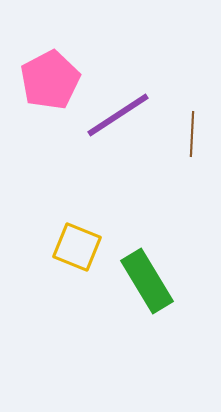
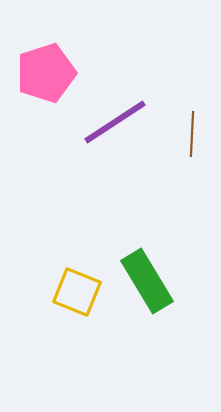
pink pentagon: moved 4 px left, 7 px up; rotated 10 degrees clockwise
purple line: moved 3 px left, 7 px down
yellow square: moved 45 px down
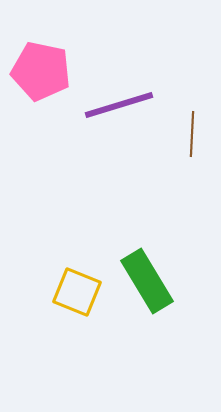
pink pentagon: moved 5 px left, 2 px up; rotated 30 degrees clockwise
purple line: moved 4 px right, 17 px up; rotated 16 degrees clockwise
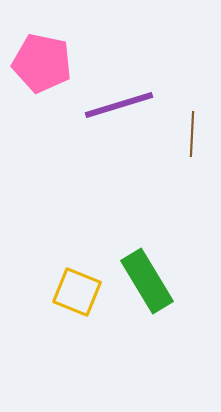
pink pentagon: moved 1 px right, 8 px up
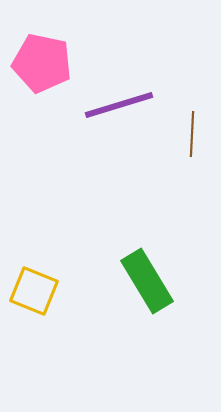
yellow square: moved 43 px left, 1 px up
